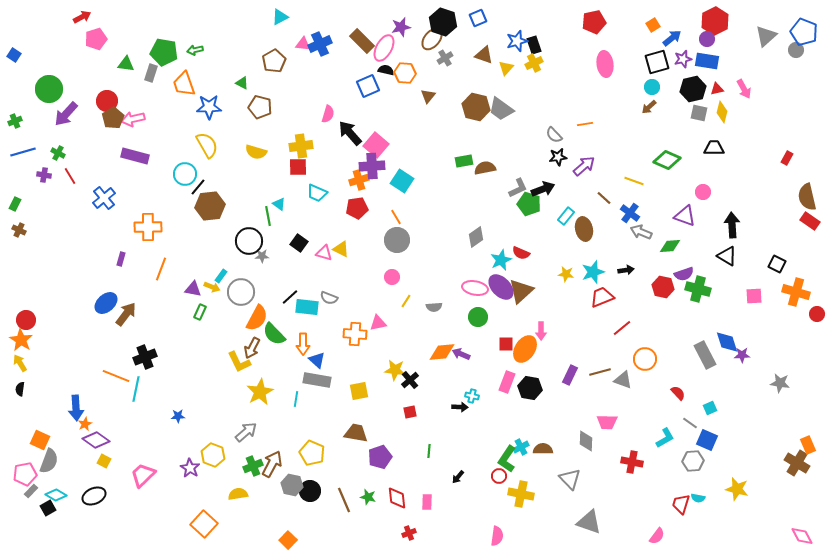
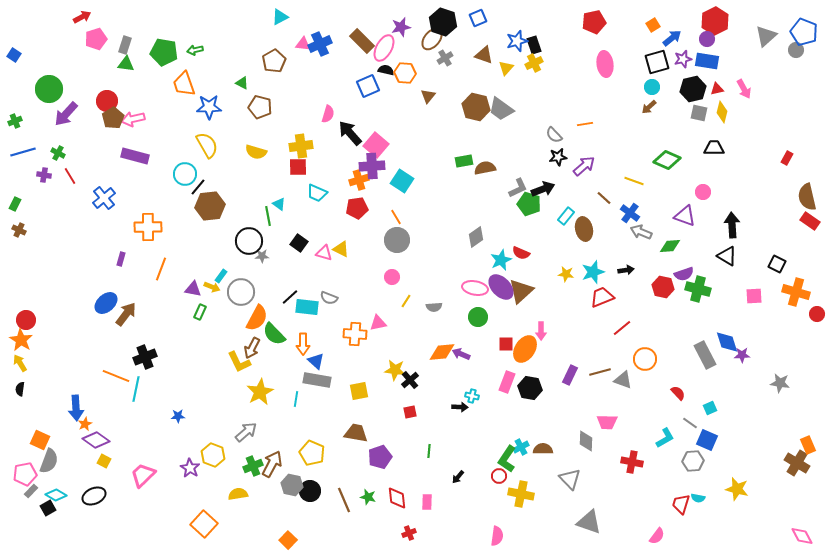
gray rectangle at (151, 73): moved 26 px left, 28 px up
blue triangle at (317, 360): moved 1 px left, 1 px down
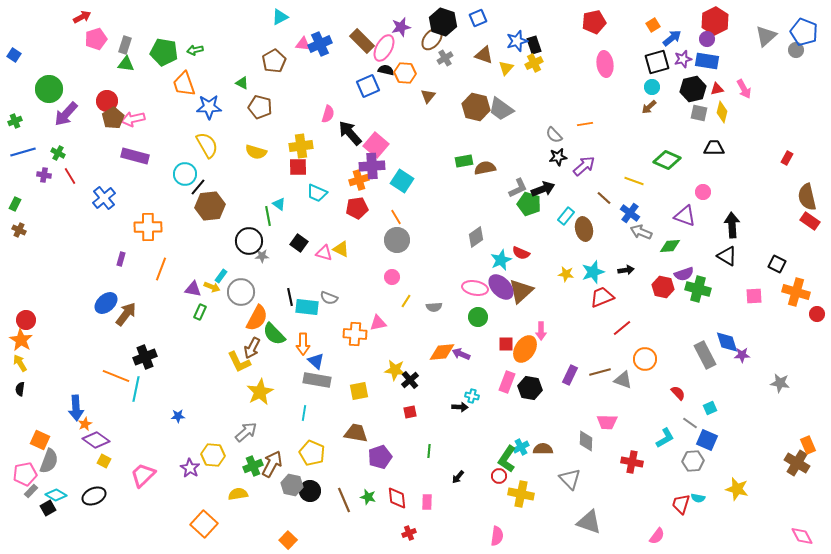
black line at (290, 297): rotated 60 degrees counterclockwise
cyan line at (296, 399): moved 8 px right, 14 px down
yellow hexagon at (213, 455): rotated 15 degrees counterclockwise
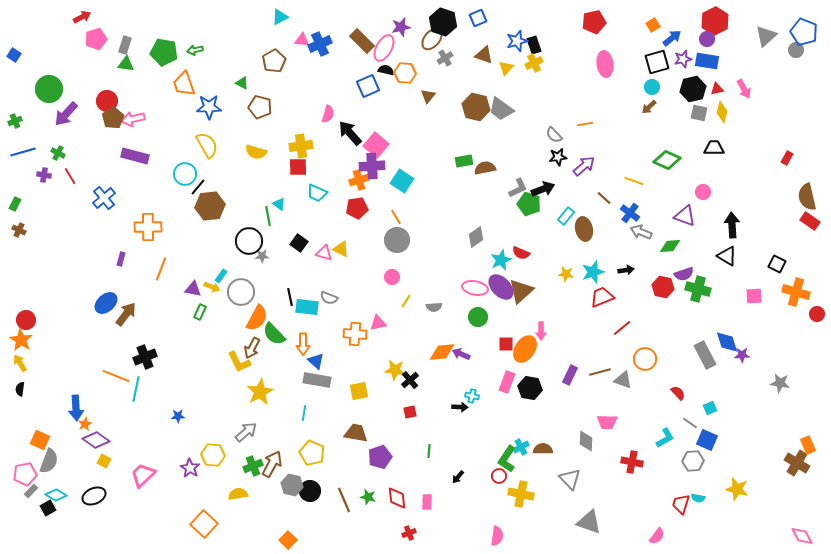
pink triangle at (303, 44): moved 1 px left, 4 px up
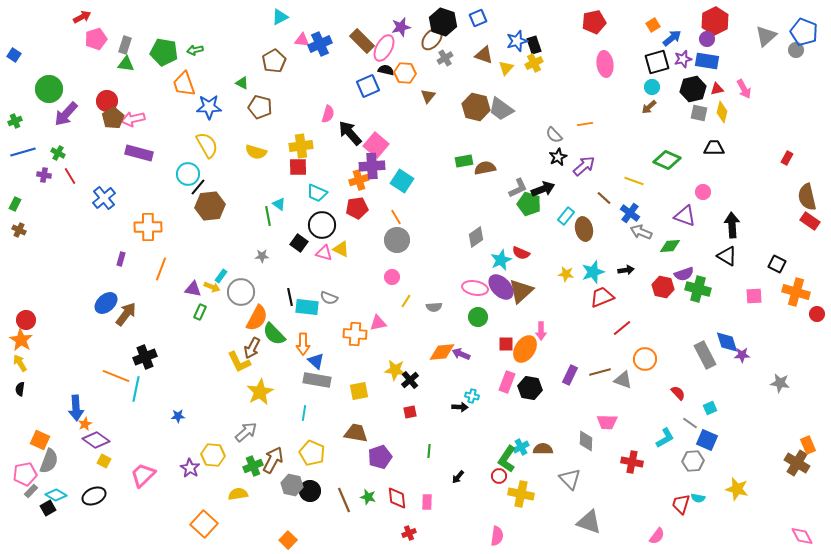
purple rectangle at (135, 156): moved 4 px right, 3 px up
black star at (558, 157): rotated 18 degrees counterclockwise
cyan circle at (185, 174): moved 3 px right
black circle at (249, 241): moved 73 px right, 16 px up
brown arrow at (272, 464): moved 1 px right, 4 px up
